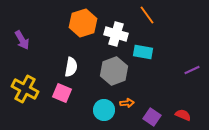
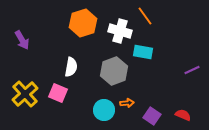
orange line: moved 2 px left, 1 px down
white cross: moved 4 px right, 3 px up
yellow cross: moved 5 px down; rotated 20 degrees clockwise
pink square: moved 4 px left
purple square: moved 1 px up
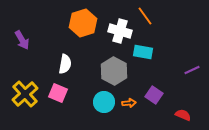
white semicircle: moved 6 px left, 3 px up
gray hexagon: rotated 12 degrees counterclockwise
orange arrow: moved 2 px right
cyan circle: moved 8 px up
purple square: moved 2 px right, 21 px up
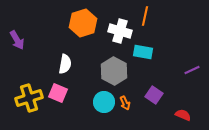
orange line: rotated 48 degrees clockwise
purple arrow: moved 5 px left
yellow cross: moved 4 px right, 4 px down; rotated 24 degrees clockwise
orange arrow: moved 4 px left; rotated 72 degrees clockwise
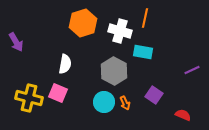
orange line: moved 2 px down
purple arrow: moved 1 px left, 2 px down
yellow cross: rotated 32 degrees clockwise
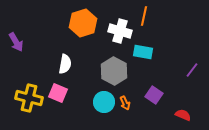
orange line: moved 1 px left, 2 px up
purple line: rotated 28 degrees counterclockwise
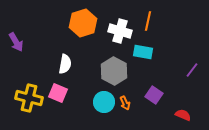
orange line: moved 4 px right, 5 px down
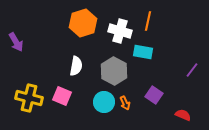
white semicircle: moved 11 px right, 2 px down
pink square: moved 4 px right, 3 px down
